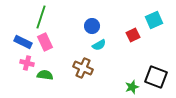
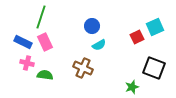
cyan square: moved 1 px right, 7 px down
red square: moved 4 px right, 2 px down
black square: moved 2 px left, 9 px up
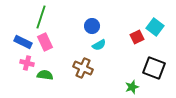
cyan square: rotated 30 degrees counterclockwise
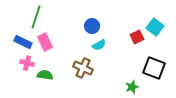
green line: moved 5 px left
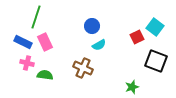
black square: moved 2 px right, 7 px up
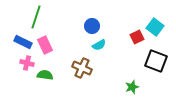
pink rectangle: moved 3 px down
brown cross: moved 1 px left
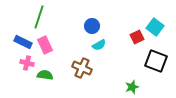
green line: moved 3 px right
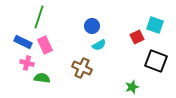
cyan square: moved 2 px up; rotated 18 degrees counterclockwise
green semicircle: moved 3 px left, 3 px down
